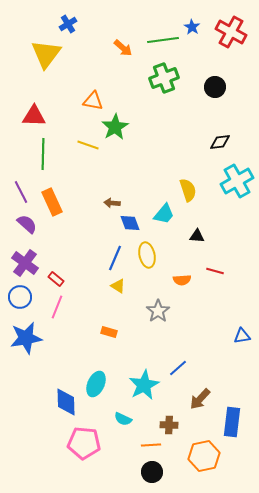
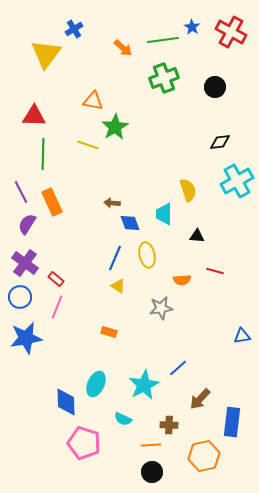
blue cross at (68, 24): moved 6 px right, 5 px down
cyan trapezoid at (164, 214): rotated 140 degrees clockwise
purple semicircle at (27, 224): rotated 100 degrees counterclockwise
gray star at (158, 311): moved 3 px right, 3 px up; rotated 25 degrees clockwise
pink pentagon at (84, 443): rotated 12 degrees clockwise
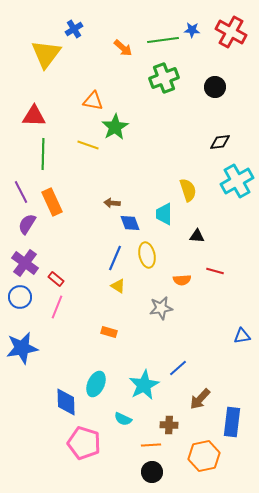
blue star at (192, 27): moved 3 px down; rotated 28 degrees counterclockwise
blue star at (26, 338): moved 4 px left, 10 px down
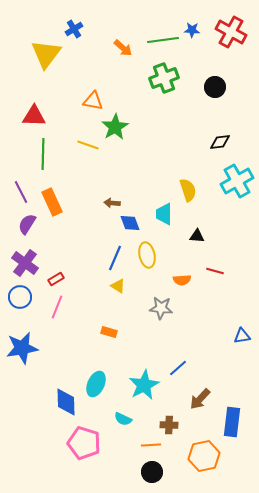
red rectangle at (56, 279): rotated 70 degrees counterclockwise
gray star at (161, 308): rotated 15 degrees clockwise
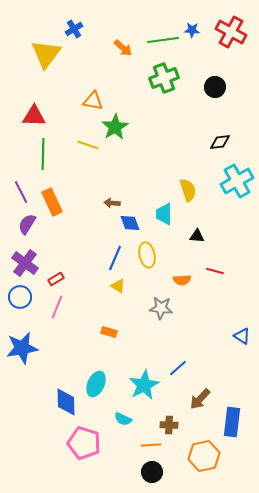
blue triangle at (242, 336): rotated 42 degrees clockwise
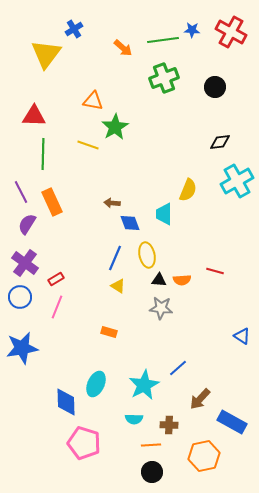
yellow semicircle at (188, 190): rotated 40 degrees clockwise
black triangle at (197, 236): moved 38 px left, 44 px down
cyan semicircle at (123, 419): moved 11 px right; rotated 24 degrees counterclockwise
blue rectangle at (232, 422): rotated 68 degrees counterclockwise
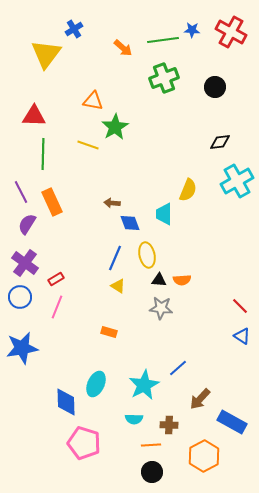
red line at (215, 271): moved 25 px right, 35 px down; rotated 30 degrees clockwise
orange hexagon at (204, 456): rotated 16 degrees counterclockwise
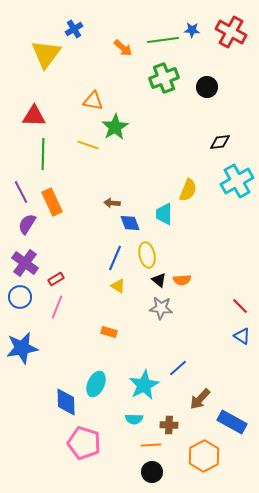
black circle at (215, 87): moved 8 px left
black triangle at (159, 280): rotated 35 degrees clockwise
